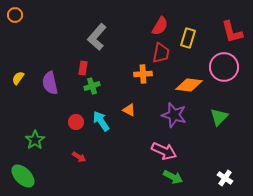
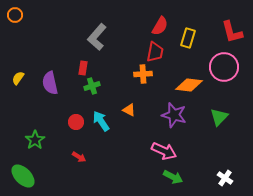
red trapezoid: moved 6 px left, 1 px up
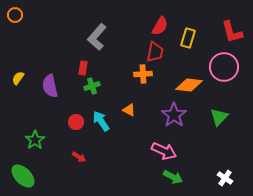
purple semicircle: moved 3 px down
purple star: rotated 20 degrees clockwise
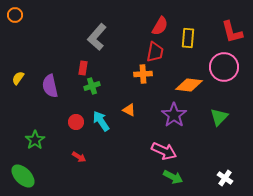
yellow rectangle: rotated 12 degrees counterclockwise
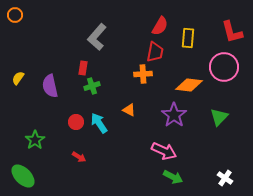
cyan arrow: moved 2 px left, 2 px down
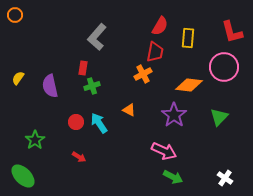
orange cross: rotated 24 degrees counterclockwise
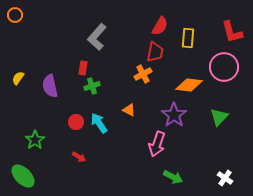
pink arrow: moved 7 px left, 7 px up; rotated 85 degrees clockwise
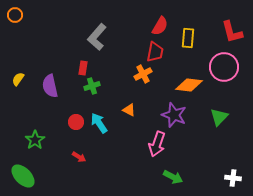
yellow semicircle: moved 1 px down
purple star: rotated 15 degrees counterclockwise
white cross: moved 8 px right; rotated 28 degrees counterclockwise
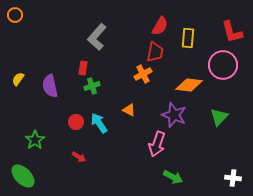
pink circle: moved 1 px left, 2 px up
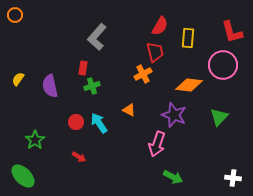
red trapezoid: rotated 25 degrees counterclockwise
